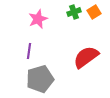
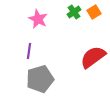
green cross: rotated 16 degrees counterclockwise
pink star: rotated 24 degrees counterclockwise
red semicircle: moved 7 px right
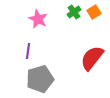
purple line: moved 1 px left
red semicircle: moved 1 px left, 1 px down; rotated 16 degrees counterclockwise
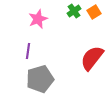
green cross: moved 1 px up
pink star: rotated 24 degrees clockwise
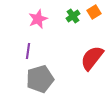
green cross: moved 1 px left, 5 px down
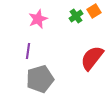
orange square: moved 1 px up
green cross: moved 3 px right
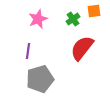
orange square: rotated 24 degrees clockwise
green cross: moved 3 px left, 3 px down
red semicircle: moved 10 px left, 10 px up
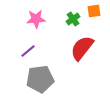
pink star: moved 2 px left; rotated 18 degrees clockwise
purple line: rotated 42 degrees clockwise
gray pentagon: rotated 8 degrees clockwise
